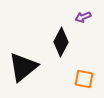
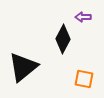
purple arrow: rotated 21 degrees clockwise
black diamond: moved 2 px right, 3 px up
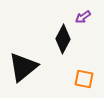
purple arrow: rotated 35 degrees counterclockwise
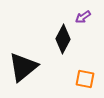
orange square: moved 1 px right
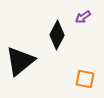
black diamond: moved 6 px left, 4 px up
black triangle: moved 3 px left, 6 px up
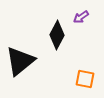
purple arrow: moved 2 px left
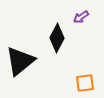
black diamond: moved 3 px down
orange square: moved 4 px down; rotated 18 degrees counterclockwise
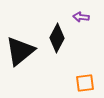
purple arrow: rotated 42 degrees clockwise
black triangle: moved 10 px up
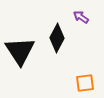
purple arrow: rotated 28 degrees clockwise
black triangle: rotated 24 degrees counterclockwise
